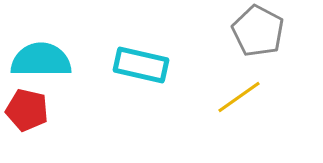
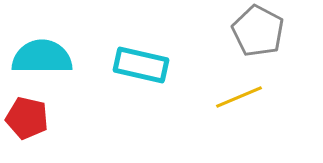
cyan semicircle: moved 1 px right, 3 px up
yellow line: rotated 12 degrees clockwise
red pentagon: moved 8 px down
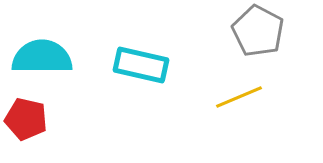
red pentagon: moved 1 px left, 1 px down
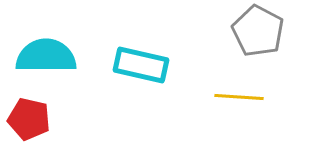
cyan semicircle: moved 4 px right, 1 px up
yellow line: rotated 27 degrees clockwise
red pentagon: moved 3 px right
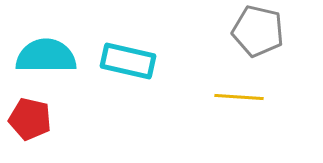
gray pentagon: rotated 15 degrees counterclockwise
cyan rectangle: moved 13 px left, 4 px up
red pentagon: moved 1 px right
